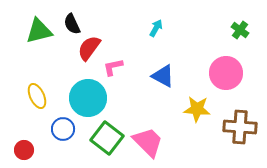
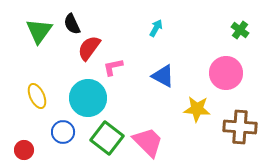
green triangle: rotated 40 degrees counterclockwise
blue circle: moved 3 px down
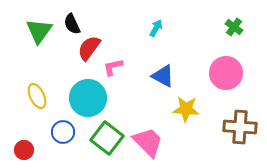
green cross: moved 6 px left, 3 px up
yellow star: moved 11 px left
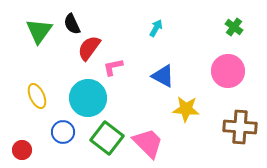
pink circle: moved 2 px right, 2 px up
pink trapezoid: moved 1 px down
red circle: moved 2 px left
